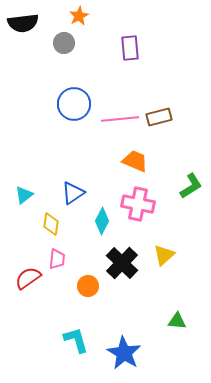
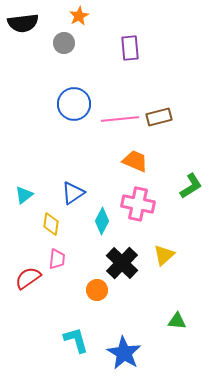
orange circle: moved 9 px right, 4 px down
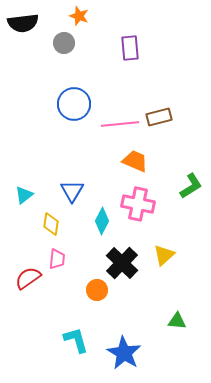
orange star: rotated 24 degrees counterclockwise
pink line: moved 5 px down
blue triangle: moved 1 px left, 2 px up; rotated 25 degrees counterclockwise
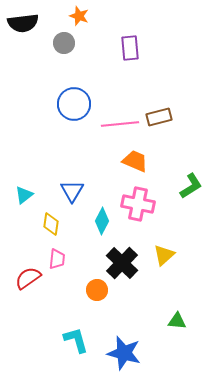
blue star: rotated 16 degrees counterclockwise
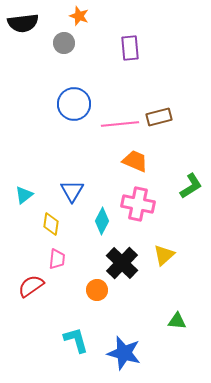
red semicircle: moved 3 px right, 8 px down
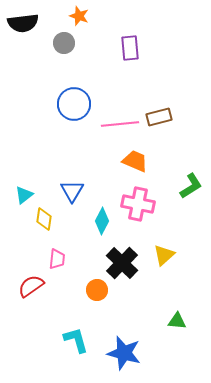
yellow diamond: moved 7 px left, 5 px up
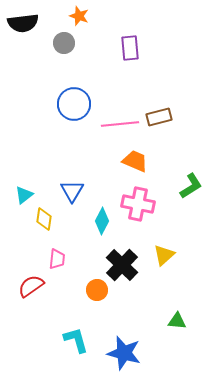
black cross: moved 2 px down
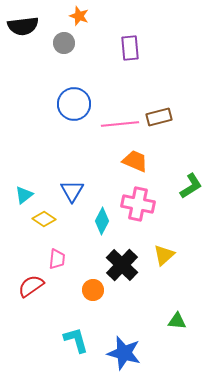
black semicircle: moved 3 px down
yellow diamond: rotated 65 degrees counterclockwise
orange circle: moved 4 px left
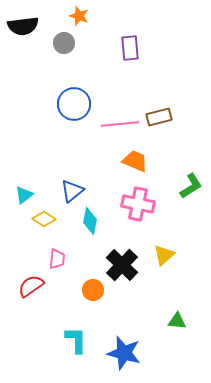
blue triangle: rotated 20 degrees clockwise
cyan diamond: moved 12 px left; rotated 16 degrees counterclockwise
cyan L-shape: rotated 16 degrees clockwise
